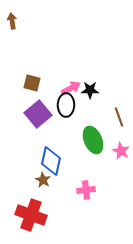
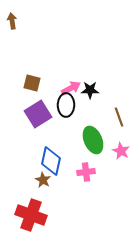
purple square: rotated 8 degrees clockwise
pink cross: moved 18 px up
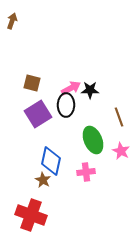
brown arrow: rotated 28 degrees clockwise
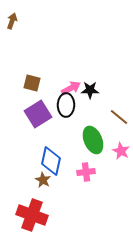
brown line: rotated 30 degrees counterclockwise
red cross: moved 1 px right
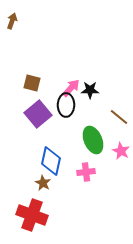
pink arrow: rotated 18 degrees counterclockwise
purple square: rotated 8 degrees counterclockwise
brown star: moved 3 px down
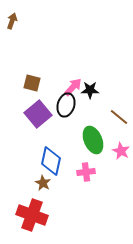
pink arrow: moved 2 px right, 1 px up
black ellipse: rotated 15 degrees clockwise
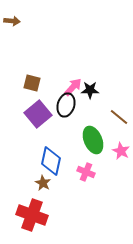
brown arrow: rotated 77 degrees clockwise
pink cross: rotated 30 degrees clockwise
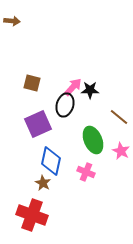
black ellipse: moved 1 px left
purple square: moved 10 px down; rotated 16 degrees clockwise
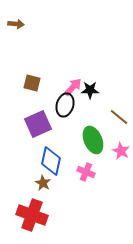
brown arrow: moved 4 px right, 3 px down
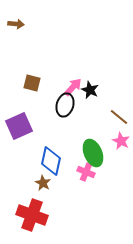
black star: rotated 24 degrees clockwise
purple square: moved 19 px left, 2 px down
green ellipse: moved 13 px down
pink star: moved 10 px up
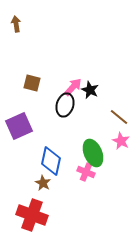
brown arrow: rotated 105 degrees counterclockwise
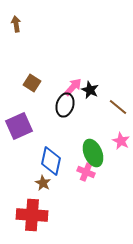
brown square: rotated 18 degrees clockwise
brown line: moved 1 px left, 10 px up
red cross: rotated 16 degrees counterclockwise
